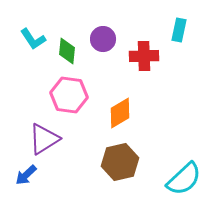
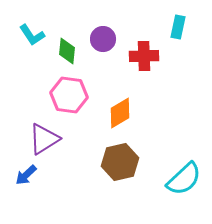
cyan rectangle: moved 1 px left, 3 px up
cyan L-shape: moved 1 px left, 4 px up
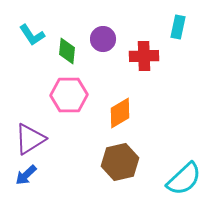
pink hexagon: rotated 9 degrees counterclockwise
purple triangle: moved 14 px left
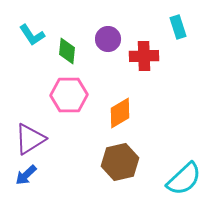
cyan rectangle: rotated 30 degrees counterclockwise
purple circle: moved 5 px right
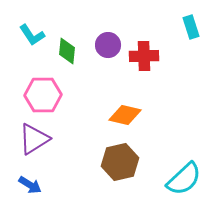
cyan rectangle: moved 13 px right
purple circle: moved 6 px down
pink hexagon: moved 26 px left
orange diamond: moved 5 px right, 2 px down; rotated 44 degrees clockwise
purple triangle: moved 4 px right
blue arrow: moved 4 px right, 10 px down; rotated 105 degrees counterclockwise
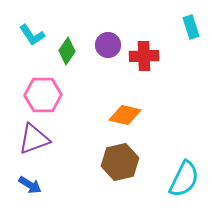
green diamond: rotated 28 degrees clockwise
purple triangle: rotated 12 degrees clockwise
cyan semicircle: rotated 21 degrees counterclockwise
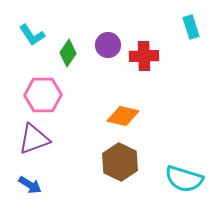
green diamond: moved 1 px right, 2 px down
orange diamond: moved 2 px left, 1 px down
brown hexagon: rotated 21 degrees counterclockwise
cyan semicircle: rotated 81 degrees clockwise
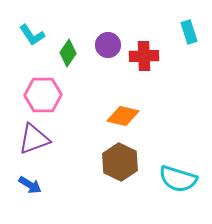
cyan rectangle: moved 2 px left, 5 px down
cyan semicircle: moved 6 px left
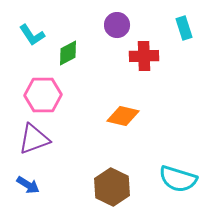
cyan rectangle: moved 5 px left, 4 px up
purple circle: moved 9 px right, 20 px up
green diamond: rotated 28 degrees clockwise
brown hexagon: moved 8 px left, 25 px down
blue arrow: moved 2 px left
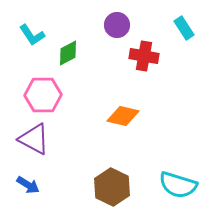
cyan rectangle: rotated 15 degrees counterclockwise
red cross: rotated 12 degrees clockwise
purple triangle: rotated 48 degrees clockwise
cyan semicircle: moved 6 px down
